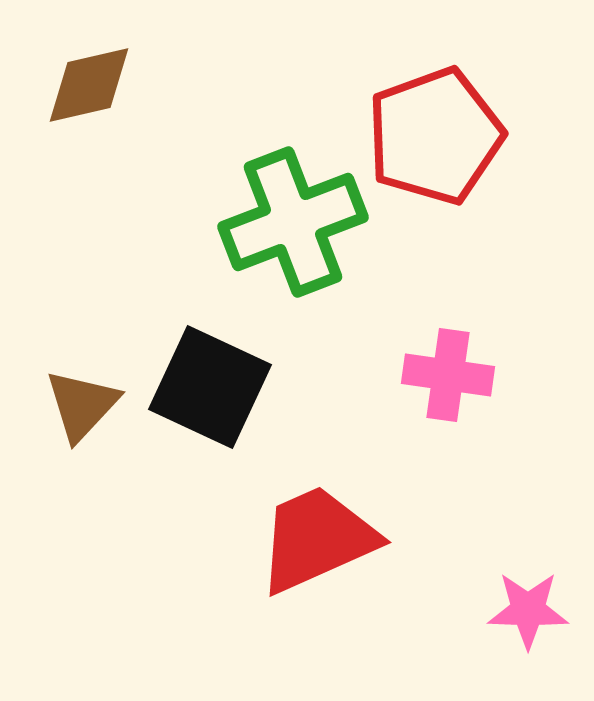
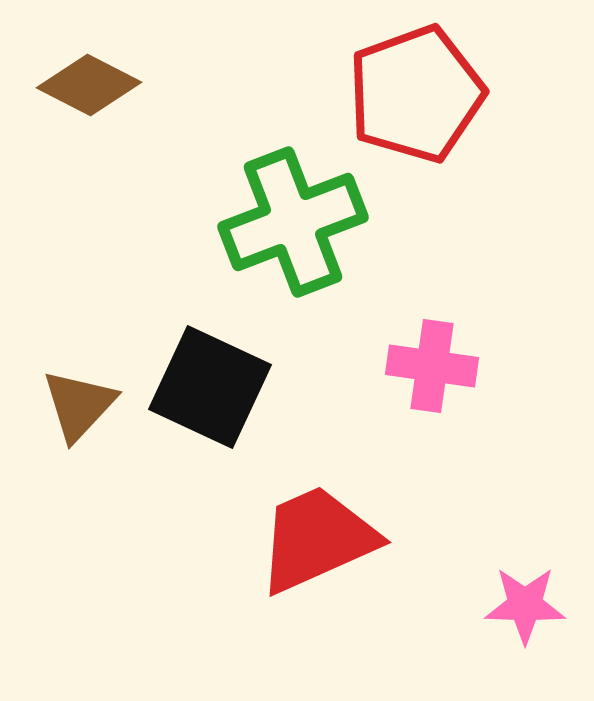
brown diamond: rotated 40 degrees clockwise
red pentagon: moved 19 px left, 42 px up
pink cross: moved 16 px left, 9 px up
brown triangle: moved 3 px left
pink star: moved 3 px left, 5 px up
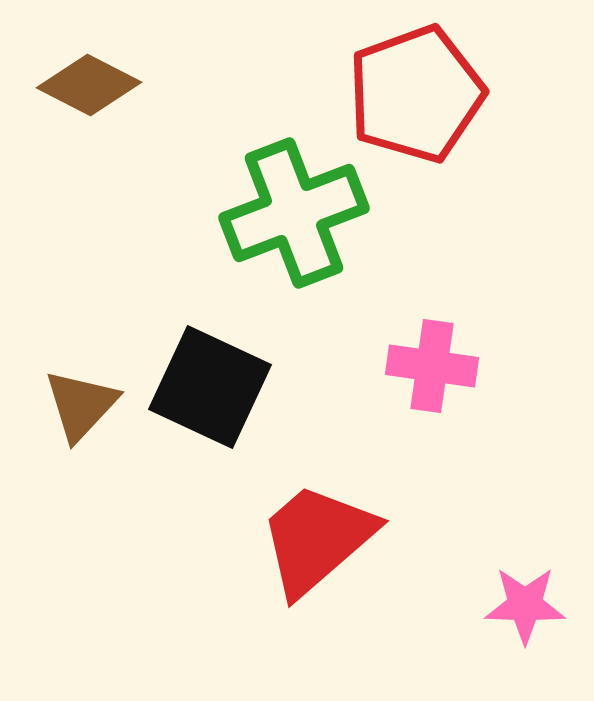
green cross: moved 1 px right, 9 px up
brown triangle: moved 2 px right
red trapezoid: rotated 17 degrees counterclockwise
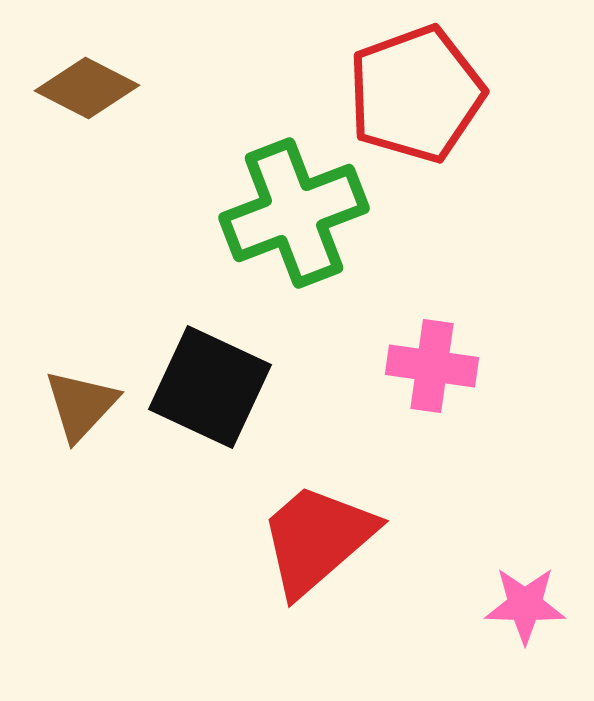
brown diamond: moved 2 px left, 3 px down
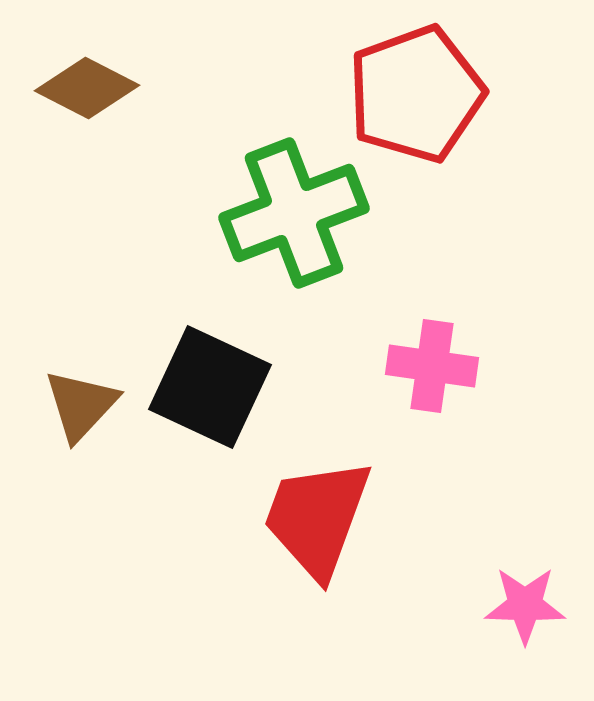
red trapezoid: moved 21 px up; rotated 29 degrees counterclockwise
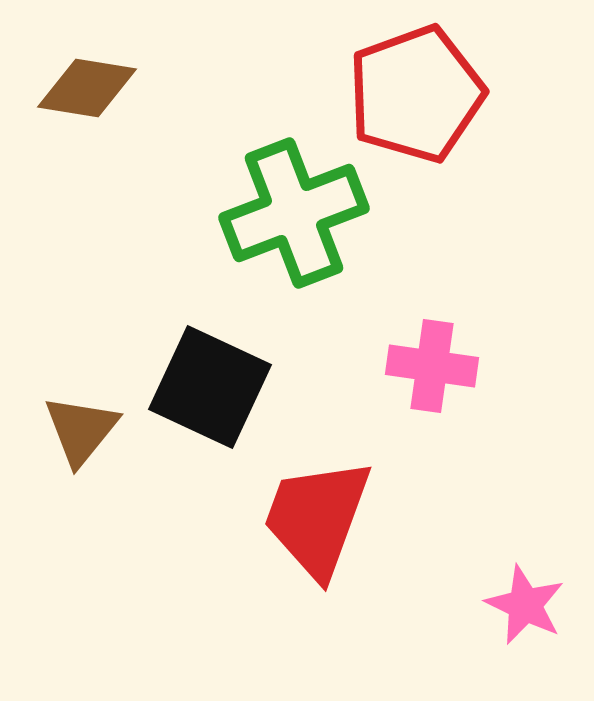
brown diamond: rotated 18 degrees counterclockwise
brown triangle: moved 25 px down; rotated 4 degrees counterclockwise
pink star: rotated 24 degrees clockwise
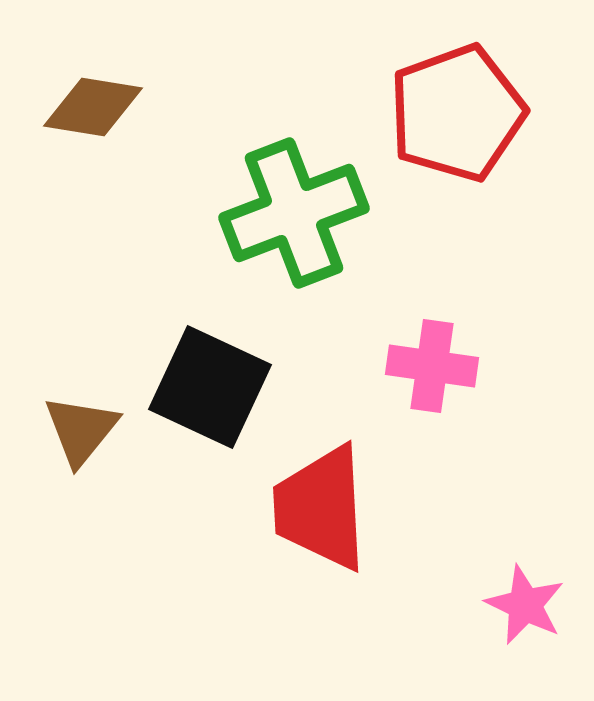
brown diamond: moved 6 px right, 19 px down
red pentagon: moved 41 px right, 19 px down
red trapezoid: moved 4 px right, 10 px up; rotated 23 degrees counterclockwise
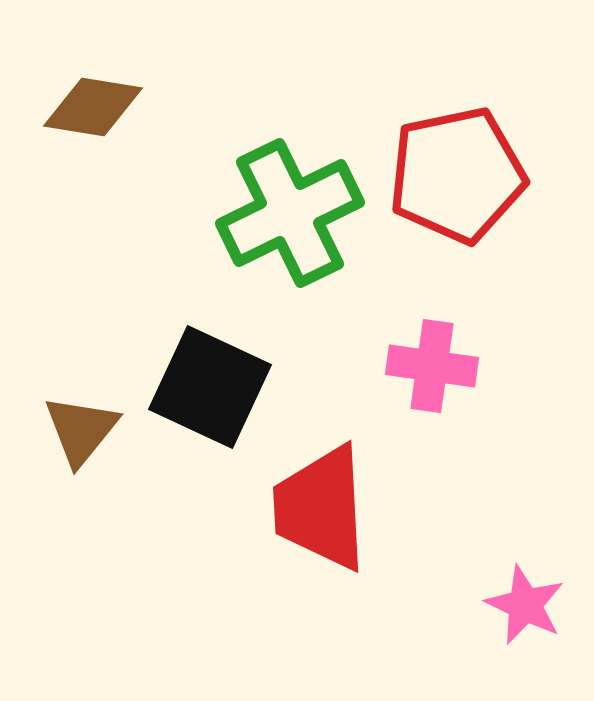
red pentagon: moved 62 px down; rotated 8 degrees clockwise
green cross: moved 4 px left; rotated 5 degrees counterclockwise
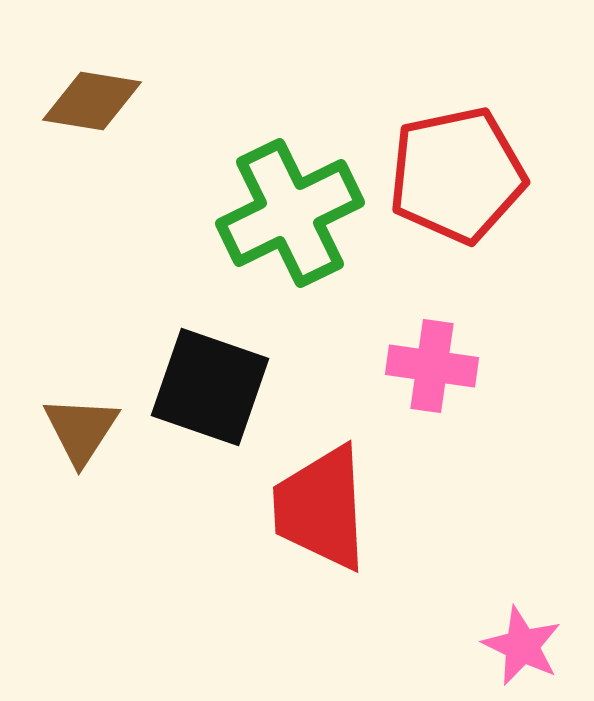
brown diamond: moved 1 px left, 6 px up
black square: rotated 6 degrees counterclockwise
brown triangle: rotated 6 degrees counterclockwise
pink star: moved 3 px left, 41 px down
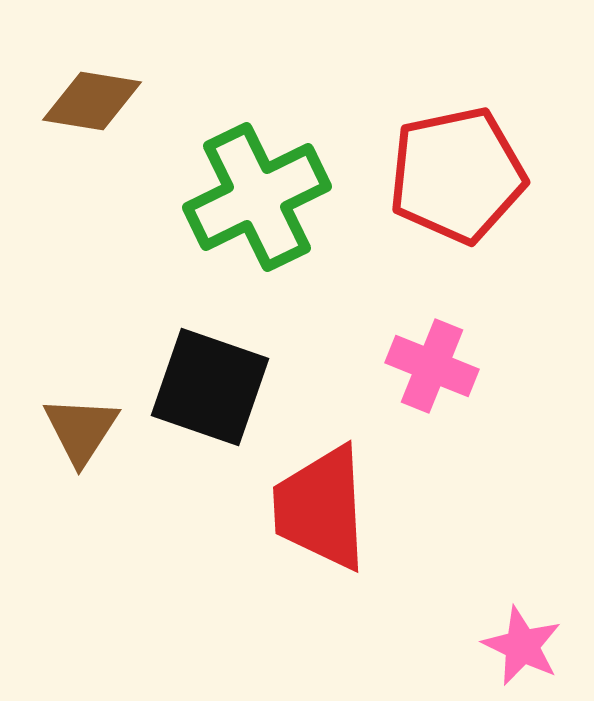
green cross: moved 33 px left, 16 px up
pink cross: rotated 14 degrees clockwise
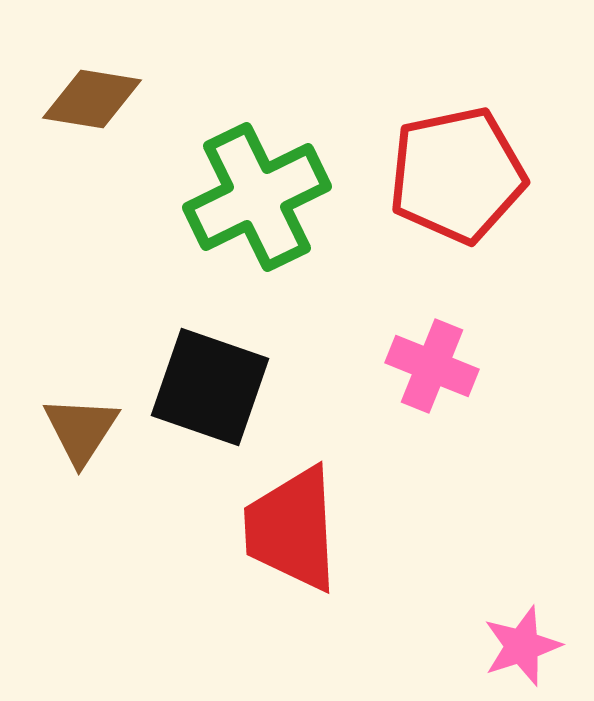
brown diamond: moved 2 px up
red trapezoid: moved 29 px left, 21 px down
pink star: rotated 28 degrees clockwise
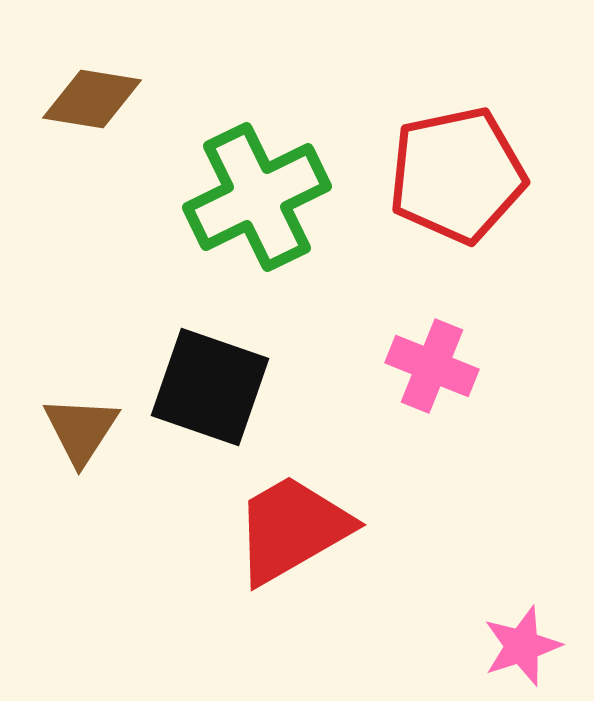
red trapezoid: rotated 63 degrees clockwise
